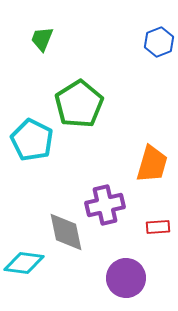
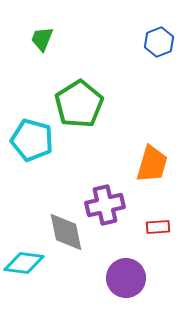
cyan pentagon: rotated 12 degrees counterclockwise
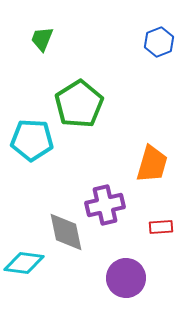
cyan pentagon: rotated 12 degrees counterclockwise
red rectangle: moved 3 px right
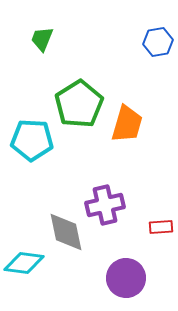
blue hexagon: moved 1 px left; rotated 12 degrees clockwise
orange trapezoid: moved 25 px left, 40 px up
